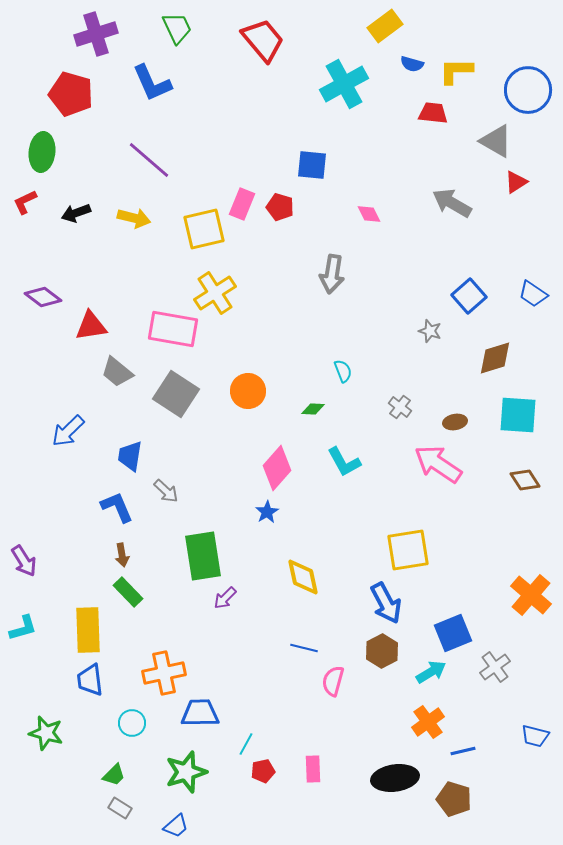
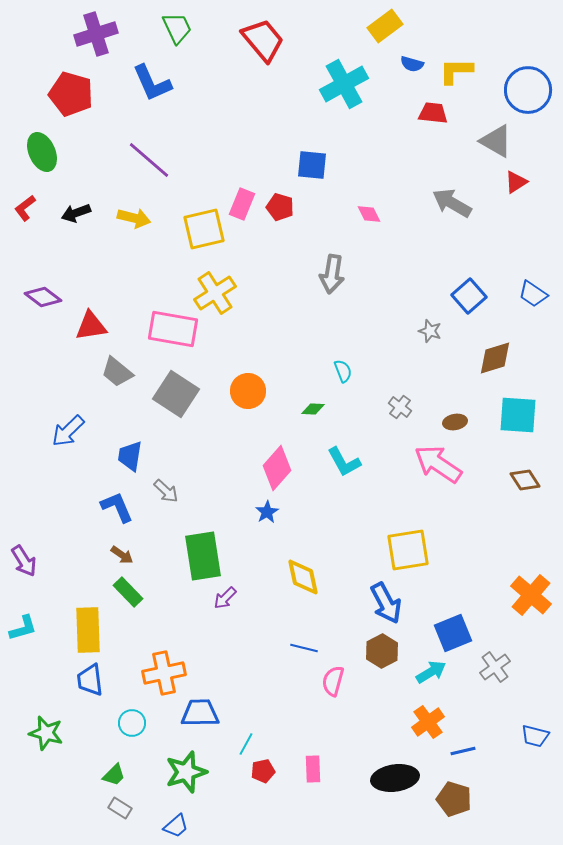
green ellipse at (42, 152): rotated 30 degrees counterclockwise
red L-shape at (25, 202): moved 6 px down; rotated 12 degrees counterclockwise
brown arrow at (122, 555): rotated 45 degrees counterclockwise
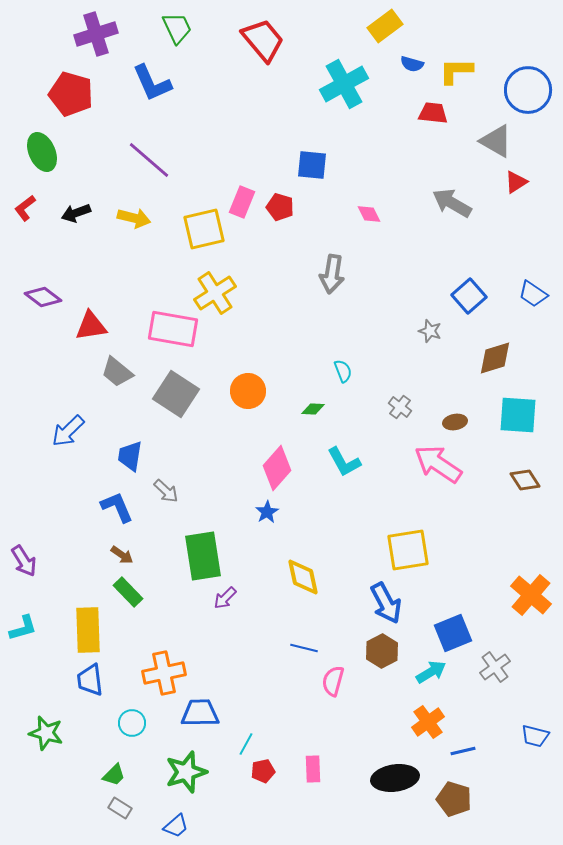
pink rectangle at (242, 204): moved 2 px up
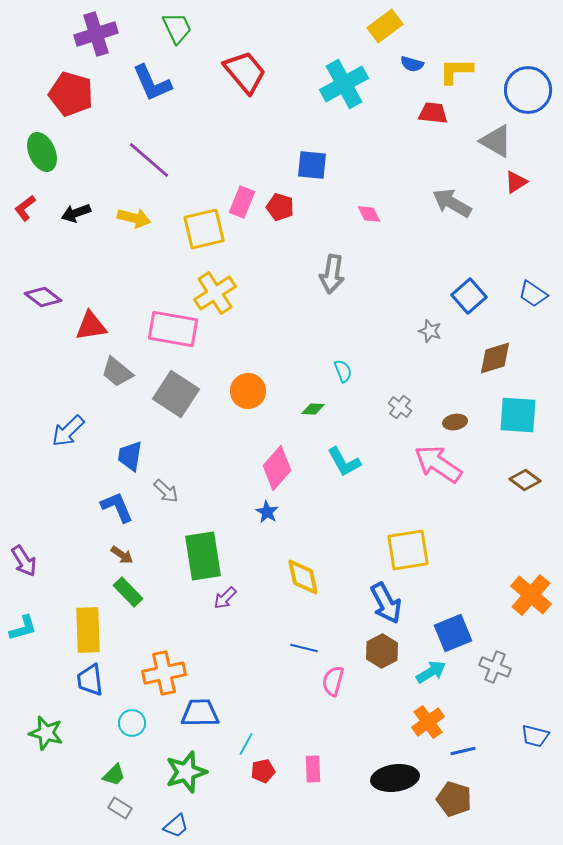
red trapezoid at (263, 40): moved 18 px left, 32 px down
brown diamond at (525, 480): rotated 20 degrees counterclockwise
blue star at (267, 512): rotated 10 degrees counterclockwise
gray cross at (495, 667): rotated 32 degrees counterclockwise
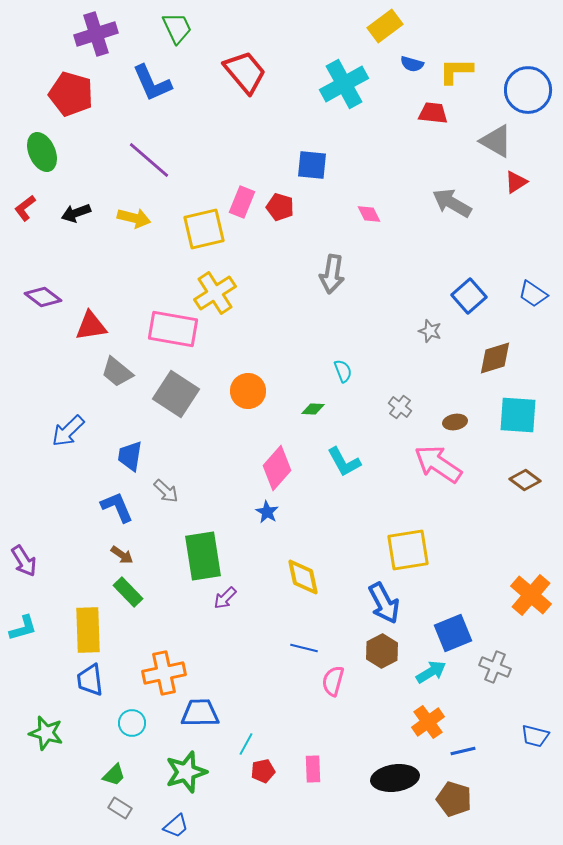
blue arrow at (386, 603): moved 2 px left
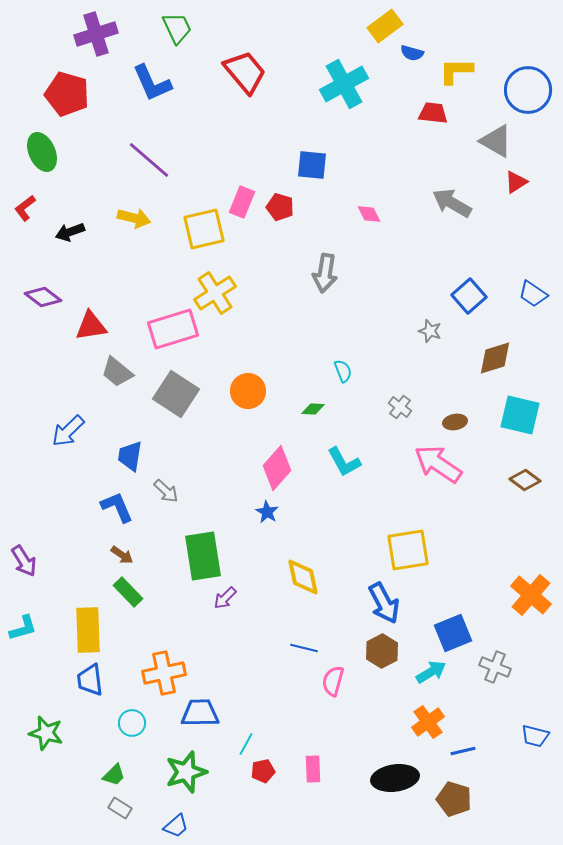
blue semicircle at (412, 64): moved 11 px up
red pentagon at (71, 94): moved 4 px left
black arrow at (76, 213): moved 6 px left, 19 px down
gray arrow at (332, 274): moved 7 px left, 1 px up
pink rectangle at (173, 329): rotated 27 degrees counterclockwise
cyan square at (518, 415): moved 2 px right; rotated 9 degrees clockwise
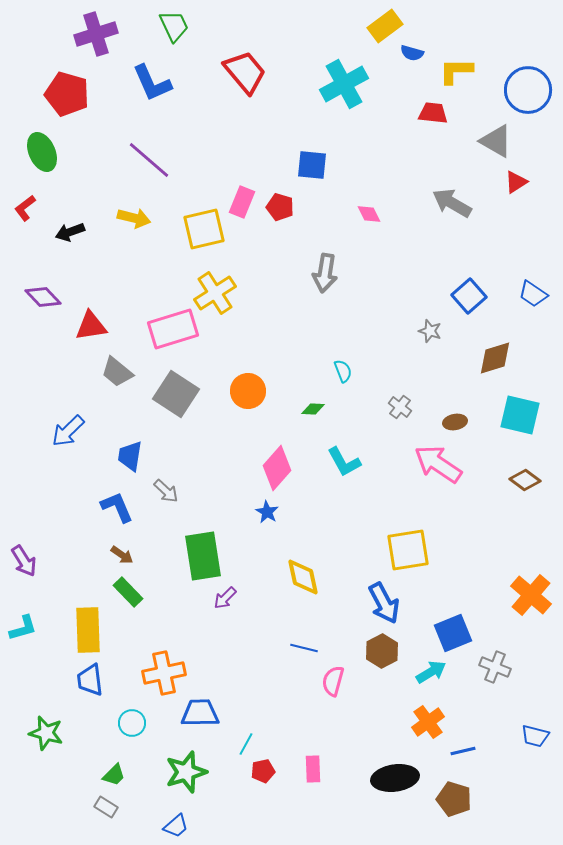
green trapezoid at (177, 28): moved 3 px left, 2 px up
purple diamond at (43, 297): rotated 9 degrees clockwise
gray rectangle at (120, 808): moved 14 px left, 1 px up
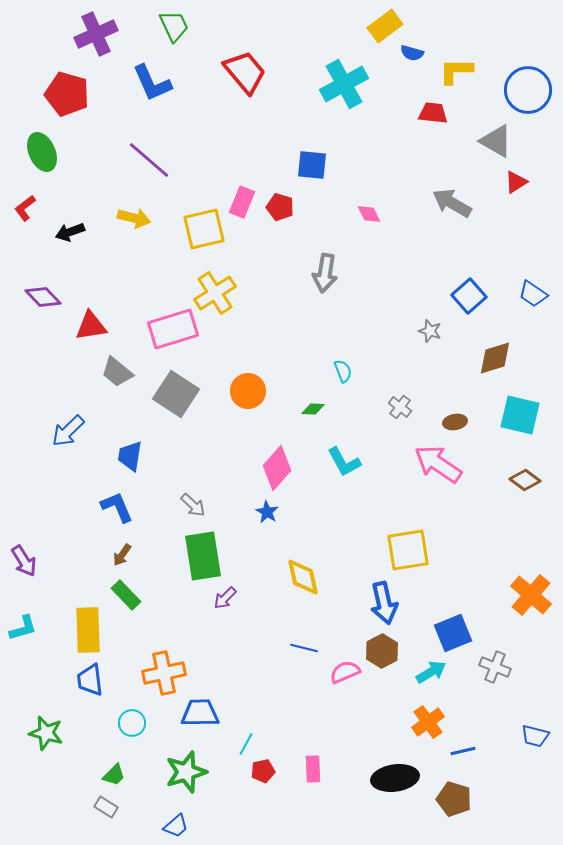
purple cross at (96, 34): rotated 6 degrees counterclockwise
gray arrow at (166, 491): moved 27 px right, 14 px down
brown arrow at (122, 555): rotated 90 degrees clockwise
green rectangle at (128, 592): moved 2 px left, 3 px down
blue arrow at (384, 603): rotated 15 degrees clockwise
pink semicircle at (333, 681): moved 12 px right, 9 px up; rotated 52 degrees clockwise
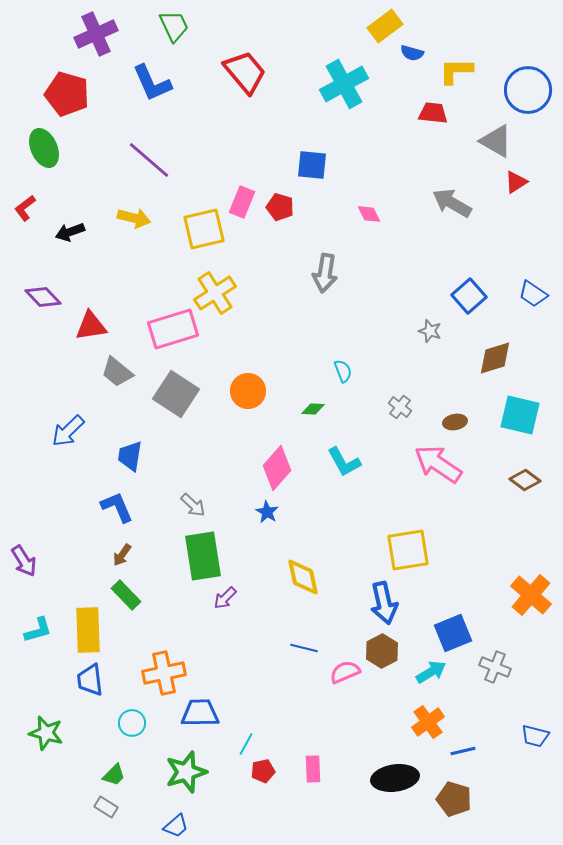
green ellipse at (42, 152): moved 2 px right, 4 px up
cyan L-shape at (23, 628): moved 15 px right, 2 px down
